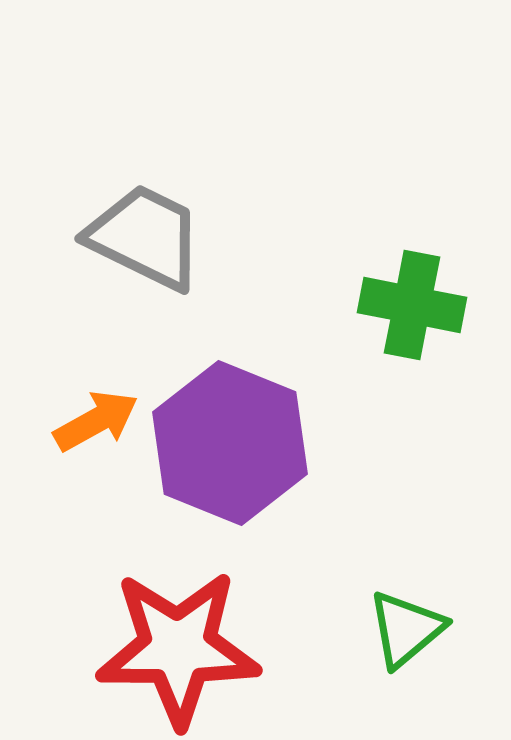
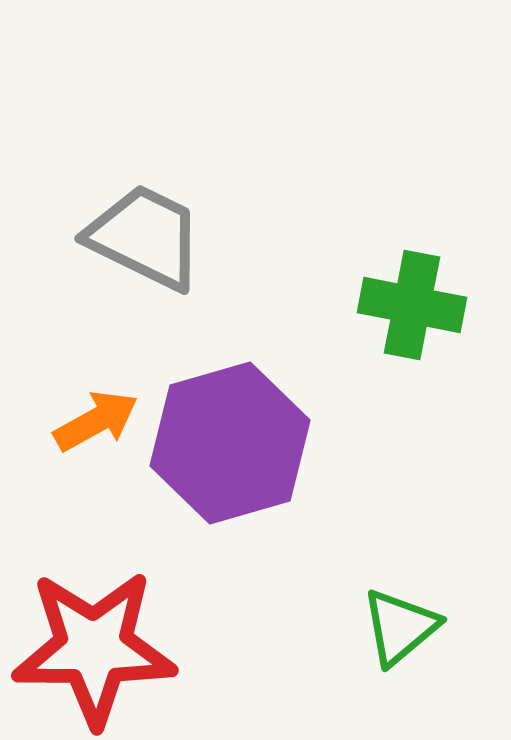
purple hexagon: rotated 22 degrees clockwise
green triangle: moved 6 px left, 2 px up
red star: moved 84 px left
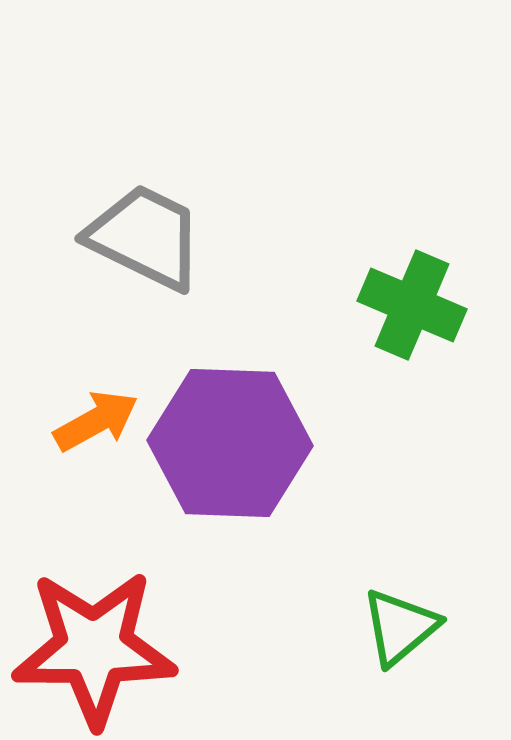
green cross: rotated 12 degrees clockwise
purple hexagon: rotated 18 degrees clockwise
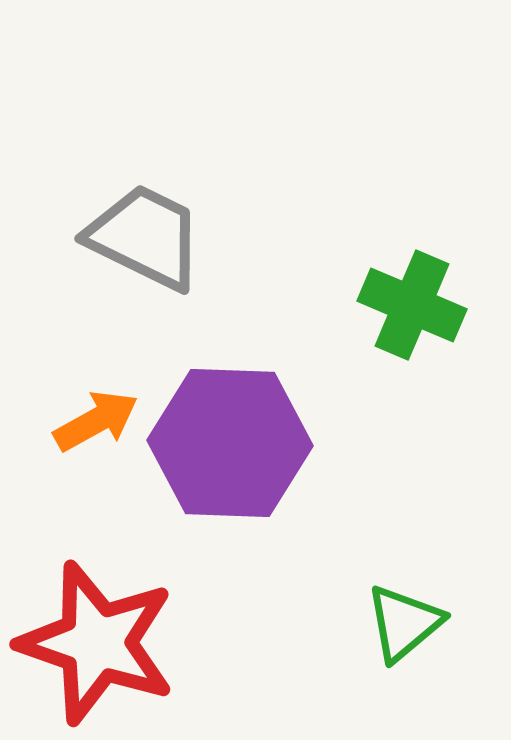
green triangle: moved 4 px right, 4 px up
red star: moved 3 px right, 5 px up; rotated 19 degrees clockwise
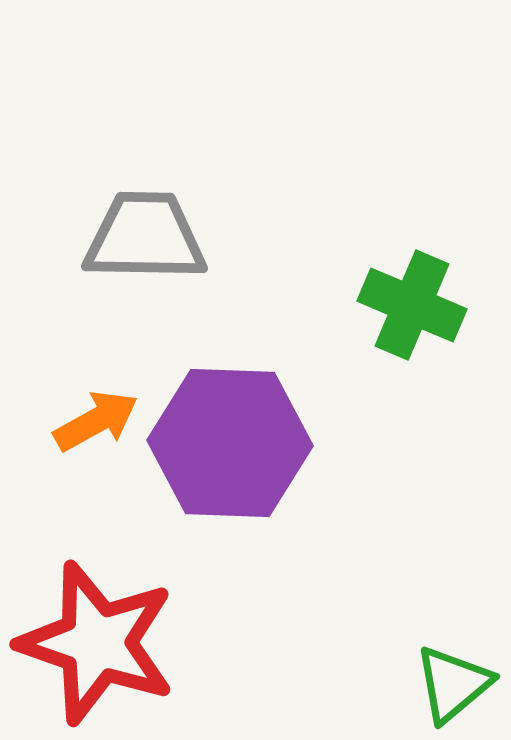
gray trapezoid: rotated 25 degrees counterclockwise
green triangle: moved 49 px right, 61 px down
